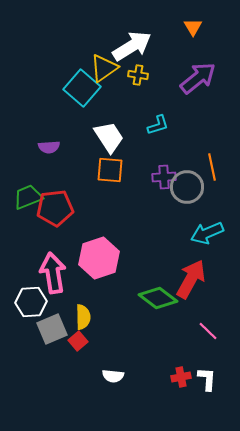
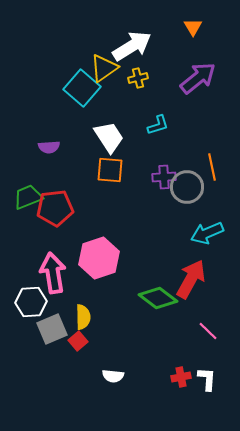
yellow cross: moved 3 px down; rotated 24 degrees counterclockwise
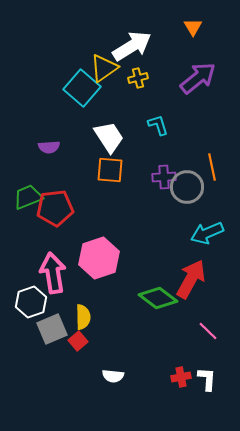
cyan L-shape: rotated 90 degrees counterclockwise
white hexagon: rotated 16 degrees counterclockwise
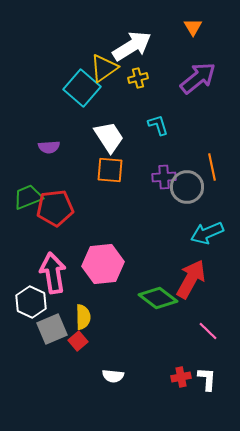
pink hexagon: moved 4 px right, 6 px down; rotated 12 degrees clockwise
white hexagon: rotated 16 degrees counterclockwise
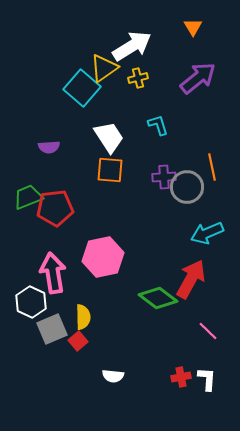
pink hexagon: moved 7 px up; rotated 6 degrees counterclockwise
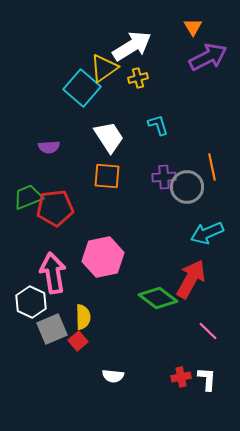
purple arrow: moved 10 px right, 21 px up; rotated 12 degrees clockwise
orange square: moved 3 px left, 6 px down
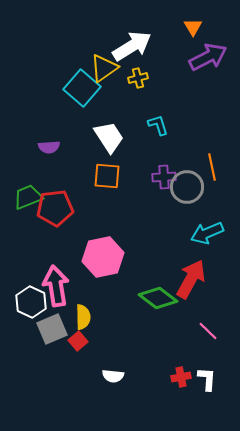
pink arrow: moved 3 px right, 13 px down
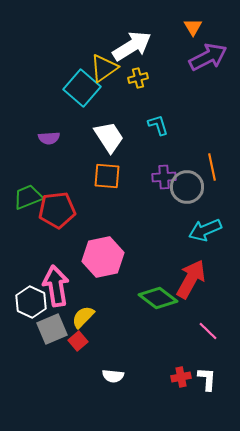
purple semicircle: moved 9 px up
red pentagon: moved 2 px right, 2 px down
cyan arrow: moved 2 px left, 3 px up
yellow semicircle: rotated 135 degrees counterclockwise
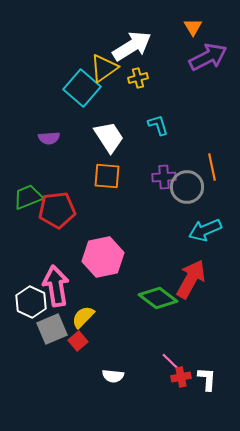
pink line: moved 37 px left, 31 px down
